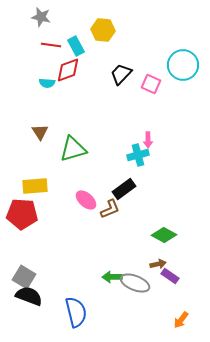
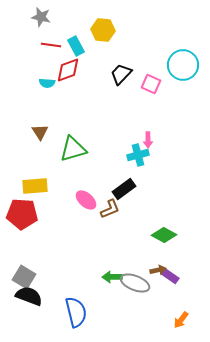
brown arrow: moved 6 px down
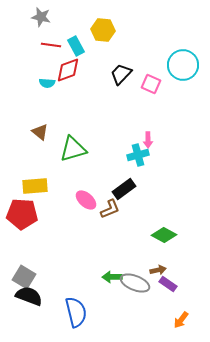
brown triangle: rotated 18 degrees counterclockwise
purple rectangle: moved 2 px left, 8 px down
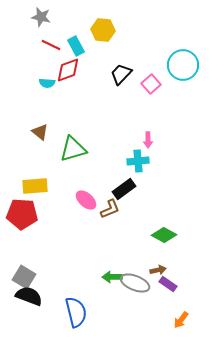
red line: rotated 18 degrees clockwise
pink square: rotated 24 degrees clockwise
cyan cross: moved 6 px down; rotated 10 degrees clockwise
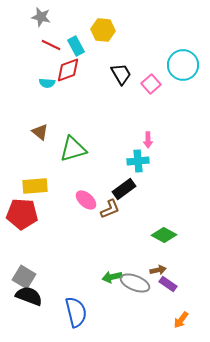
black trapezoid: rotated 105 degrees clockwise
green arrow: rotated 12 degrees counterclockwise
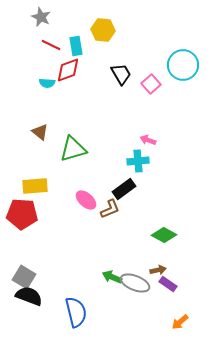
gray star: rotated 12 degrees clockwise
cyan rectangle: rotated 18 degrees clockwise
pink arrow: rotated 112 degrees clockwise
green arrow: rotated 36 degrees clockwise
orange arrow: moved 1 px left, 2 px down; rotated 12 degrees clockwise
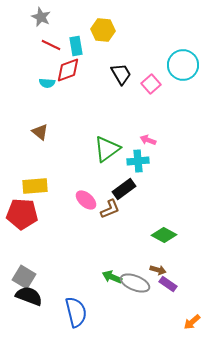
green triangle: moved 34 px right; rotated 20 degrees counterclockwise
brown arrow: rotated 28 degrees clockwise
orange arrow: moved 12 px right
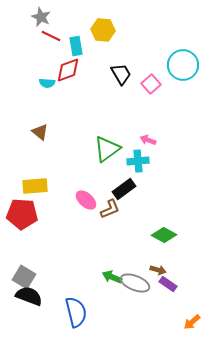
red line: moved 9 px up
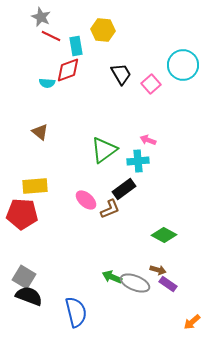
green triangle: moved 3 px left, 1 px down
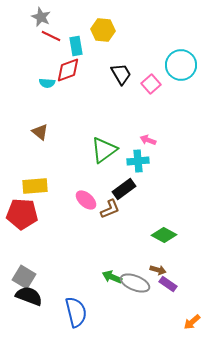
cyan circle: moved 2 px left
